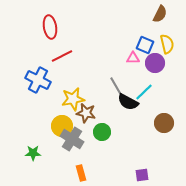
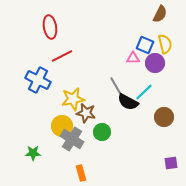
yellow semicircle: moved 2 px left
brown circle: moved 6 px up
purple square: moved 29 px right, 12 px up
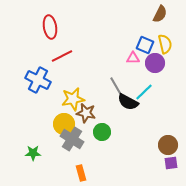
brown circle: moved 4 px right, 28 px down
yellow circle: moved 2 px right, 2 px up
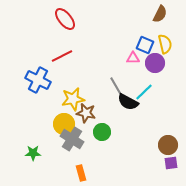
red ellipse: moved 15 px right, 8 px up; rotated 30 degrees counterclockwise
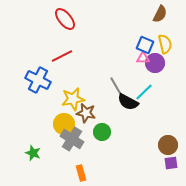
pink triangle: moved 10 px right
green star: rotated 21 degrees clockwise
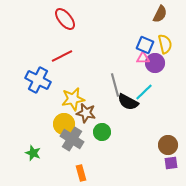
gray line: moved 2 px left, 3 px up; rotated 15 degrees clockwise
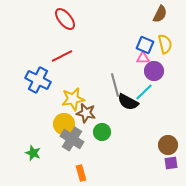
purple circle: moved 1 px left, 8 px down
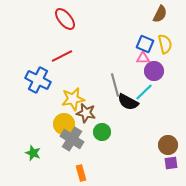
blue square: moved 1 px up
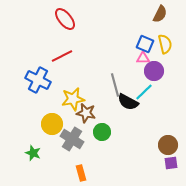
yellow circle: moved 12 px left
